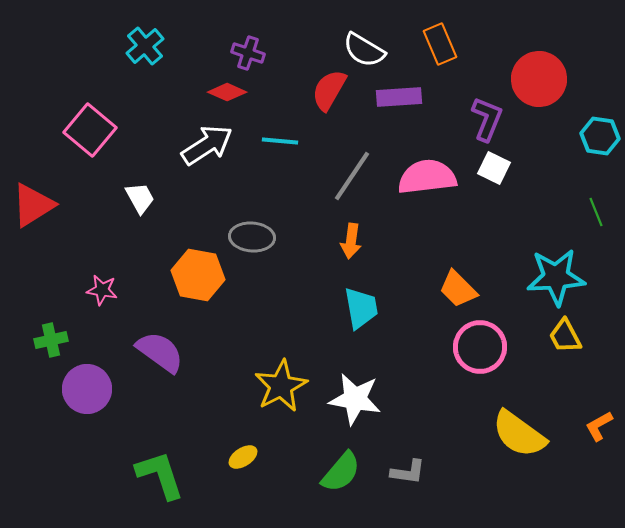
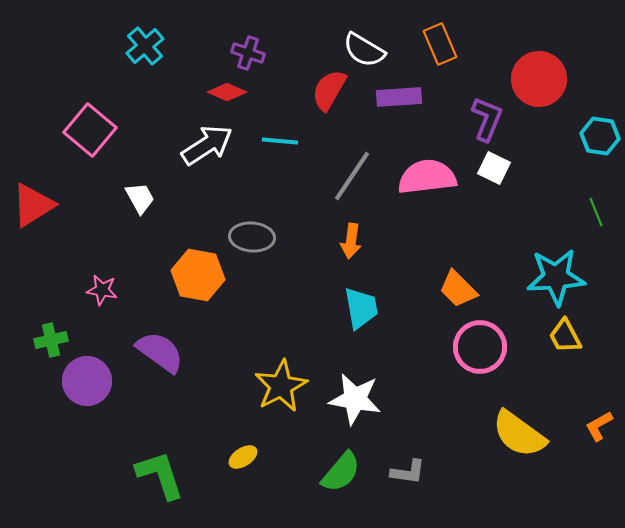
purple circle: moved 8 px up
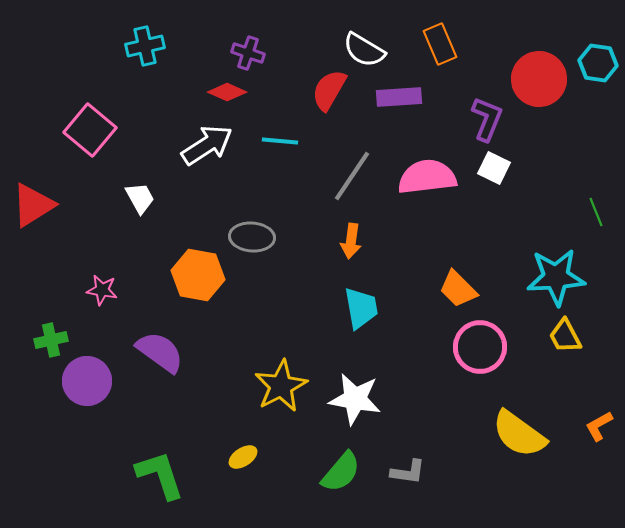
cyan cross: rotated 27 degrees clockwise
cyan hexagon: moved 2 px left, 73 px up
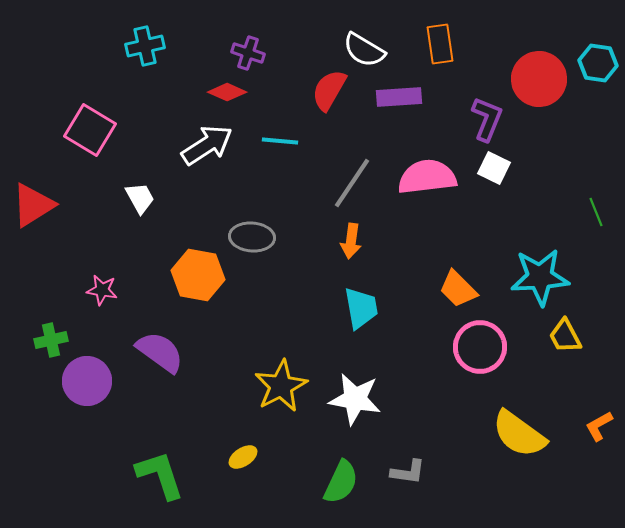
orange rectangle: rotated 15 degrees clockwise
pink square: rotated 9 degrees counterclockwise
gray line: moved 7 px down
cyan star: moved 16 px left
green semicircle: moved 10 px down; rotated 15 degrees counterclockwise
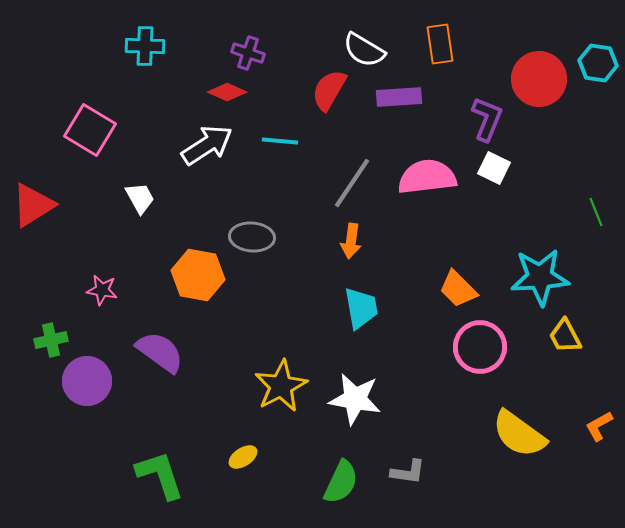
cyan cross: rotated 15 degrees clockwise
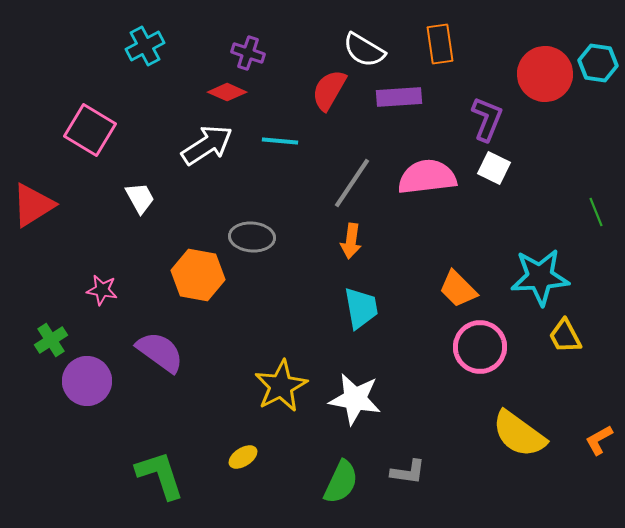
cyan cross: rotated 30 degrees counterclockwise
red circle: moved 6 px right, 5 px up
green cross: rotated 20 degrees counterclockwise
orange L-shape: moved 14 px down
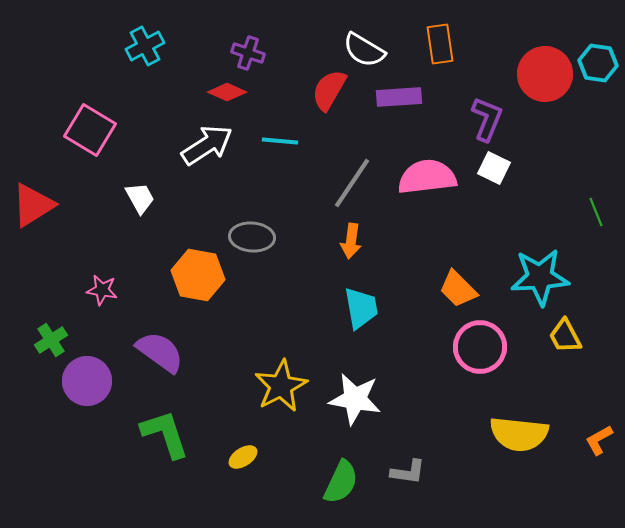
yellow semicircle: rotated 30 degrees counterclockwise
green L-shape: moved 5 px right, 41 px up
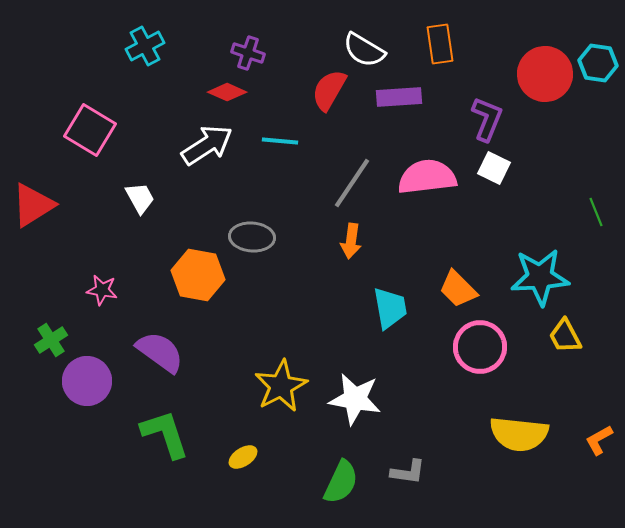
cyan trapezoid: moved 29 px right
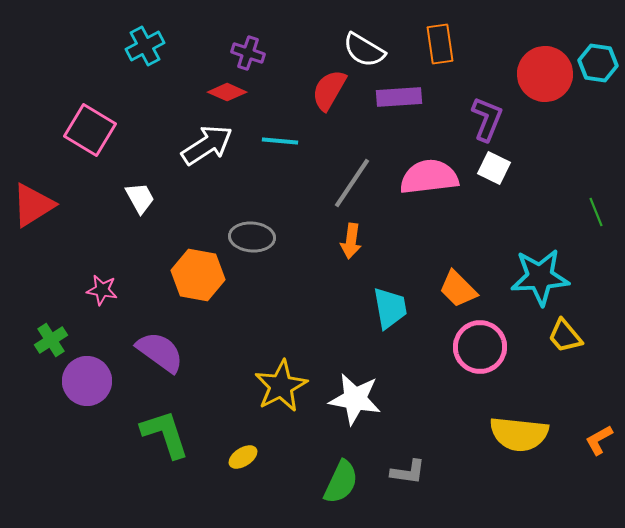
pink semicircle: moved 2 px right
yellow trapezoid: rotated 12 degrees counterclockwise
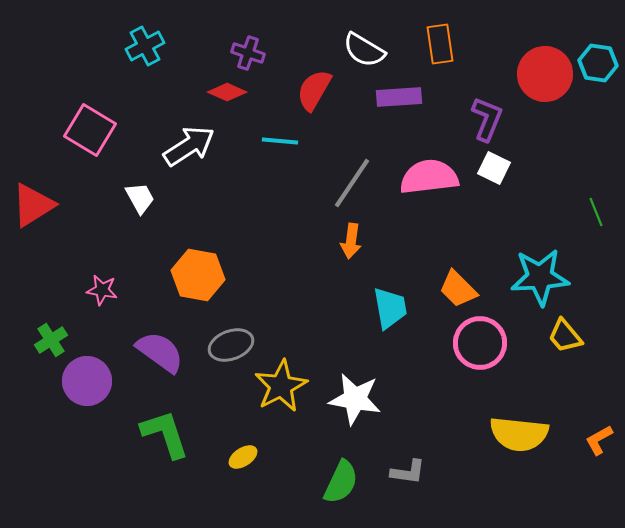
red semicircle: moved 15 px left
white arrow: moved 18 px left, 1 px down
gray ellipse: moved 21 px left, 108 px down; rotated 24 degrees counterclockwise
pink circle: moved 4 px up
